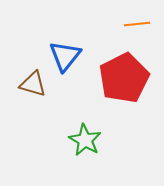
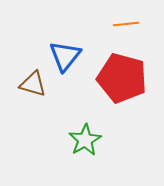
orange line: moved 11 px left
red pentagon: moved 2 px left; rotated 30 degrees counterclockwise
green star: rotated 12 degrees clockwise
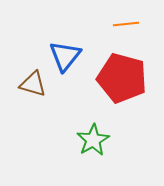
green star: moved 8 px right
